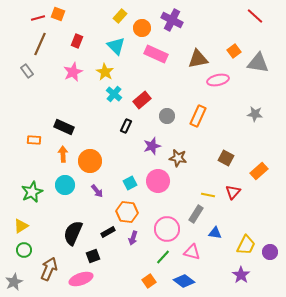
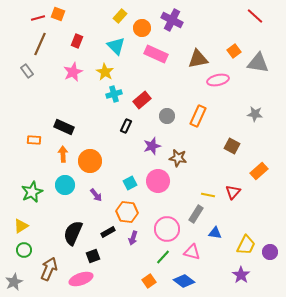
cyan cross at (114, 94): rotated 35 degrees clockwise
brown square at (226, 158): moved 6 px right, 12 px up
purple arrow at (97, 191): moved 1 px left, 4 px down
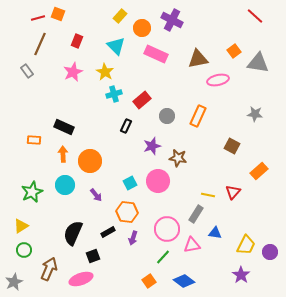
pink triangle at (192, 252): moved 7 px up; rotated 24 degrees counterclockwise
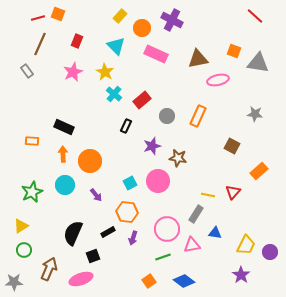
orange square at (234, 51): rotated 32 degrees counterclockwise
cyan cross at (114, 94): rotated 35 degrees counterclockwise
orange rectangle at (34, 140): moved 2 px left, 1 px down
green line at (163, 257): rotated 28 degrees clockwise
gray star at (14, 282): rotated 24 degrees clockwise
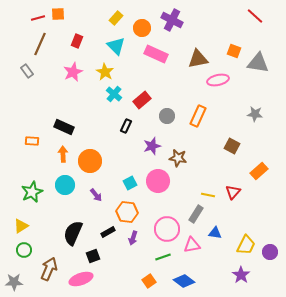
orange square at (58, 14): rotated 24 degrees counterclockwise
yellow rectangle at (120, 16): moved 4 px left, 2 px down
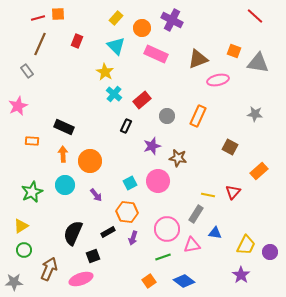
brown triangle at (198, 59): rotated 10 degrees counterclockwise
pink star at (73, 72): moved 55 px left, 34 px down
brown square at (232, 146): moved 2 px left, 1 px down
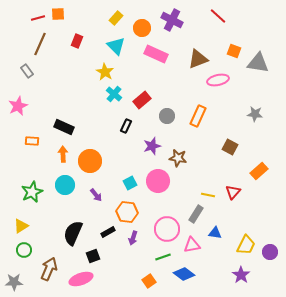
red line at (255, 16): moved 37 px left
blue diamond at (184, 281): moved 7 px up
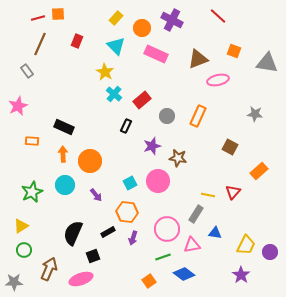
gray triangle at (258, 63): moved 9 px right
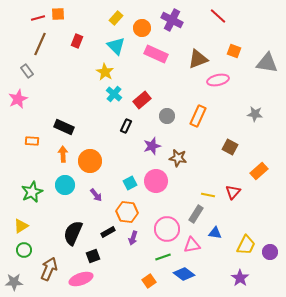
pink star at (18, 106): moved 7 px up
pink circle at (158, 181): moved 2 px left
purple star at (241, 275): moved 1 px left, 3 px down
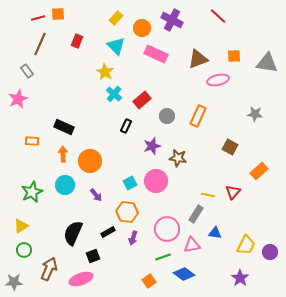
orange square at (234, 51): moved 5 px down; rotated 24 degrees counterclockwise
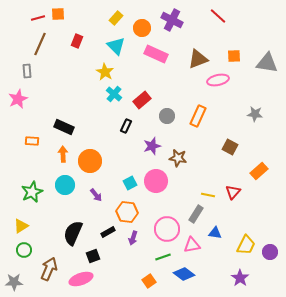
gray rectangle at (27, 71): rotated 32 degrees clockwise
